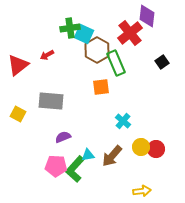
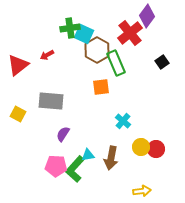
purple diamond: rotated 30 degrees clockwise
purple semicircle: moved 3 px up; rotated 35 degrees counterclockwise
brown arrow: moved 1 px left, 2 px down; rotated 30 degrees counterclockwise
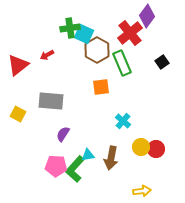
green rectangle: moved 6 px right
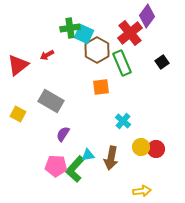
gray rectangle: rotated 25 degrees clockwise
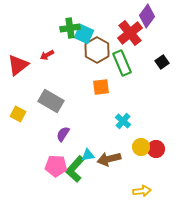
brown arrow: moved 2 px left, 1 px down; rotated 65 degrees clockwise
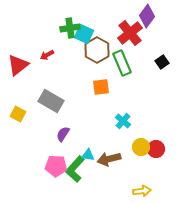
cyan triangle: rotated 16 degrees clockwise
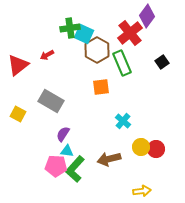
cyan triangle: moved 21 px left, 4 px up
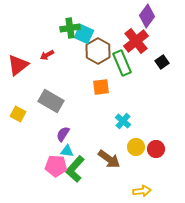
red cross: moved 6 px right, 8 px down
brown hexagon: moved 1 px right, 1 px down
yellow circle: moved 5 px left
brown arrow: rotated 130 degrees counterclockwise
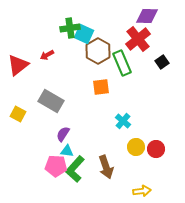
purple diamond: rotated 55 degrees clockwise
red cross: moved 2 px right, 2 px up
brown arrow: moved 3 px left, 8 px down; rotated 35 degrees clockwise
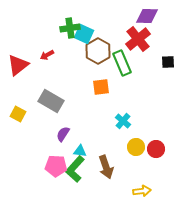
black square: moved 6 px right; rotated 32 degrees clockwise
cyan triangle: moved 13 px right
